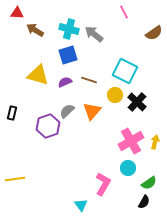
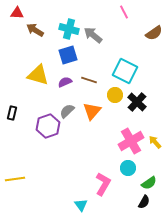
gray arrow: moved 1 px left, 1 px down
yellow arrow: rotated 56 degrees counterclockwise
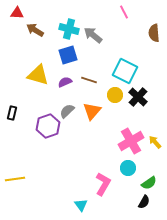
brown semicircle: rotated 120 degrees clockwise
black cross: moved 1 px right, 5 px up
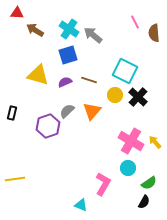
pink line: moved 11 px right, 10 px down
cyan cross: rotated 18 degrees clockwise
pink cross: rotated 30 degrees counterclockwise
cyan triangle: rotated 32 degrees counterclockwise
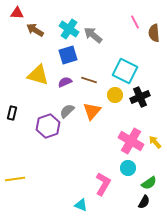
black cross: moved 2 px right; rotated 24 degrees clockwise
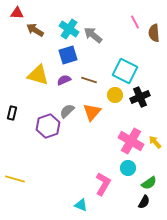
purple semicircle: moved 1 px left, 2 px up
orange triangle: moved 1 px down
yellow line: rotated 24 degrees clockwise
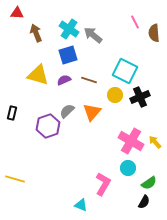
brown arrow: moved 1 px right, 3 px down; rotated 36 degrees clockwise
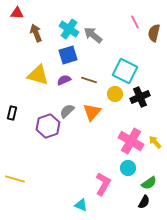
brown semicircle: rotated 18 degrees clockwise
yellow circle: moved 1 px up
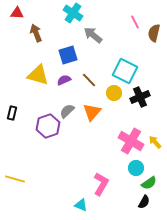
cyan cross: moved 4 px right, 16 px up
brown line: rotated 28 degrees clockwise
yellow circle: moved 1 px left, 1 px up
cyan circle: moved 8 px right
pink L-shape: moved 2 px left
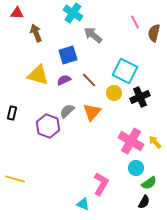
purple hexagon: rotated 20 degrees counterclockwise
cyan triangle: moved 2 px right, 1 px up
